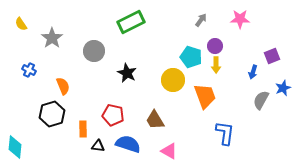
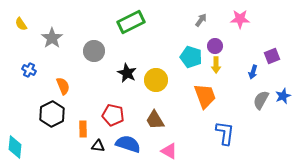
yellow circle: moved 17 px left
blue star: moved 8 px down
black hexagon: rotated 10 degrees counterclockwise
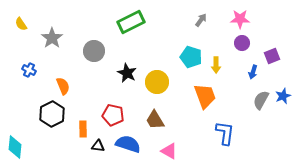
purple circle: moved 27 px right, 3 px up
yellow circle: moved 1 px right, 2 px down
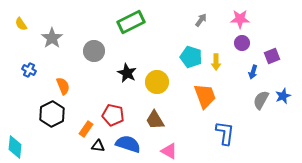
yellow arrow: moved 3 px up
orange rectangle: moved 3 px right; rotated 35 degrees clockwise
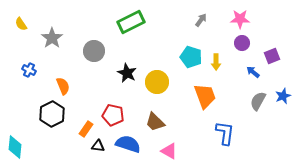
blue arrow: rotated 112 degrees clockwise
gray semicircle: moved 3 px left, 1 px down
brown trapezoid: moved 2 px down; rotated 15 degrees counterclockwise
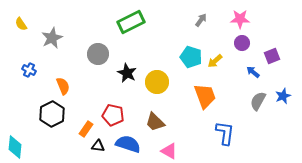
gray star: rotated 10 degrees clockwise
gray circle: moved 4 px right, 3 px down
yellow arrow: moved 1 px left, 1 px up; rotated 49 degrees clockwise
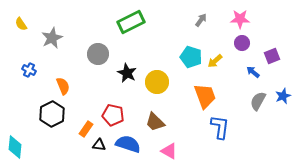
blue L-shape: moved 5 px left, 6 px up
black triangle: moved 1 px right, 1 px up
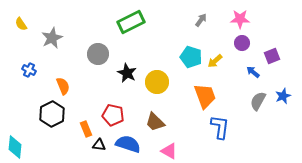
orange rectangle: rotated 56 degrees counterclockwise
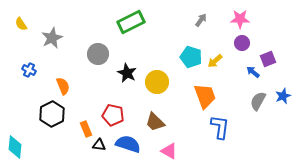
purple square: moved 4 px left, 3 px down
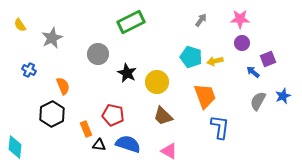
yellow semicircle: moved 1 px left, 1 px down
yellow arrow: rotated 28 degrees clockwise
brown trapezoid: moved 8 px right, 6 px up
